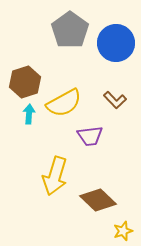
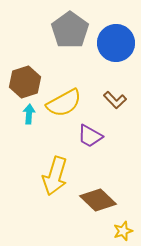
purple trapezoid: rotated 36 degrees clockwise
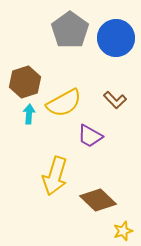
blue circle: moved 5 px up
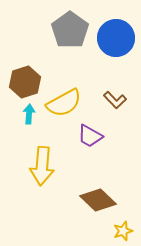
yellow arrow: moved 13 px left, 10 px up; rotated 12 degrees counterclockwise
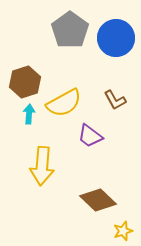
brown L-shape: rotated 15 degrees clockwise
purple trapezoid: rotated 8 degrees clockwise
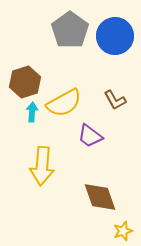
blue circle: moved 1 px left, 2 px up
cyan arrow: moved 3 px right, 2 px up
brown diamond: moved 2 px right, 3 px up; rotated 27 degrees clockwise
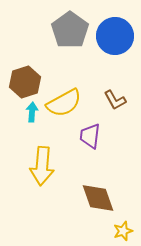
purple trapezoid: rotated 60 degrees clockwise
brown diamond: moved 2 px left, 1 px down
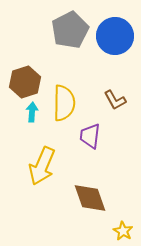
gray pentagon: rotated 9 degrees clockwise
yellow semicircle: rotated 60 degrees counterclockwise
yellow arrow: rotated 18 degrees clockwise
brown diamond: moved 8 px left
yellow star: rotated 24 degrees counterclockwise
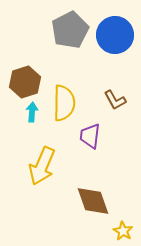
blue circle: moved 1 px up
brown diamond: moved 3 px right, 3 px down
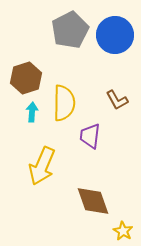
brown hexagon: moved 1 px right, 4 px up
brown L-shape: moved 2 px right
